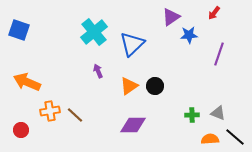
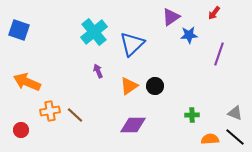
gray triangle: moved 17 px right
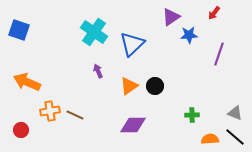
cyan cross: rotated 16 degrees counterclockwise
brown line: rotated 18 degrees counterclockwise
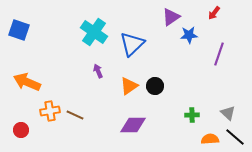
gray triangle: moved 7 px left; rotated 21 degrees clockwise
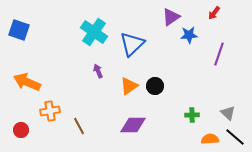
brown line: moved 4 px right, 11 px down; rotated 36 degrees clockwise
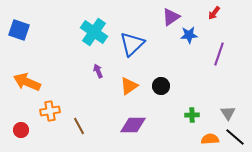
black circle: moved 6 px right
gray triangle: rotated 14 degrees clockwise
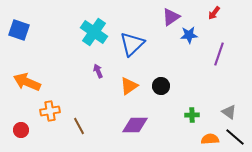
gray triangle: moved 1 px right, 1 px up; rotated 21 degrees counterclockwise
purple diamond: moved 2 px right
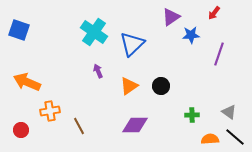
blue star: moved 2 px right
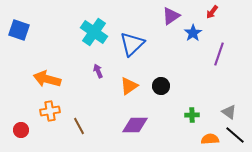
red arrow: moved 2 px left, 1 px up
purple triangle: moved 1 px up
blue star: moved 2 px right, 2 px up; rotated 30 degrees counterclockwise
orange arrow: moved 20 px right, 3 px up; rotated 8 degrees counterclockwise
black line: moved 2 px up
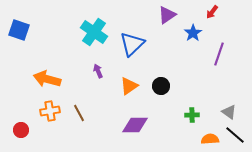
purple triangle: moved 4 px left, 1 px up
brown line: moved 13 px up
